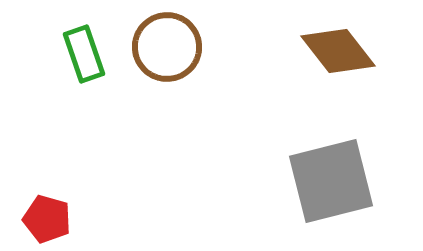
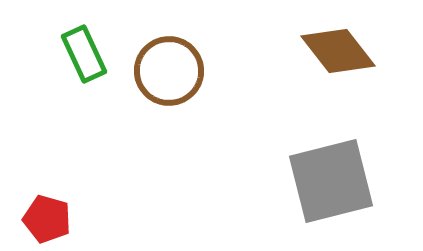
brown circle: moved 2 px right, 24 px down
green rectangle: rotated 6 degrees counterclockwise
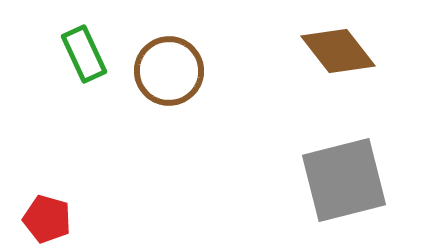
gray square: moved 13 px right, 1 px up
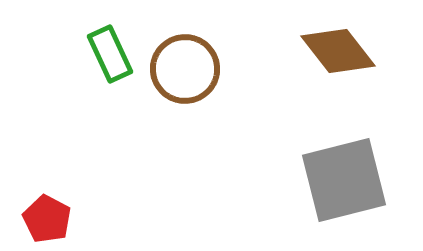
green rectangle: moved 26 px right
brown circle: moved 16 px right, 2 px up
red pentagon: rotated 12 degrees clockwise
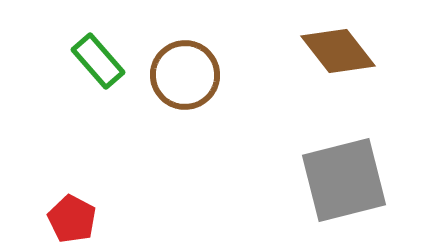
green rectangle: moved 12 px left, 7 px down; rotated 16 degrees counterclockwise
brown circle: moved 6 px down
red pentagon: moved 25 px right
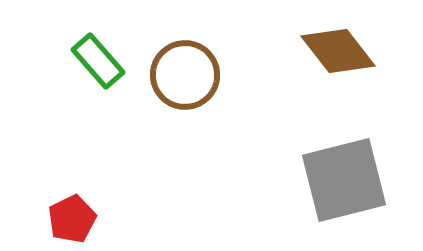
red pentagon: rotated 18 degrees clockwise
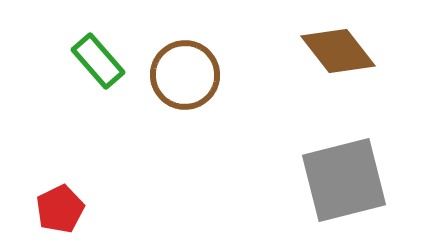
red pentagon: moved 12 px left, 10 px up
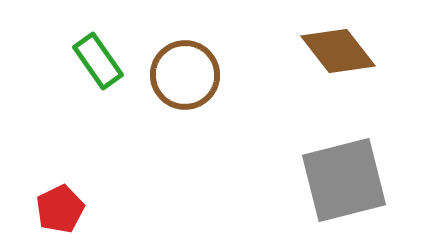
green rectangle: rotated 6 degrees clockwise
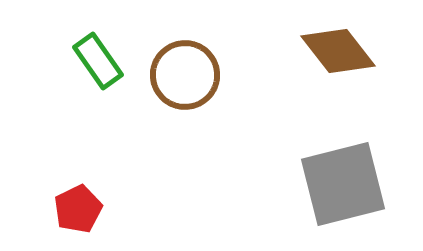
gray square: moved 1 px left, 4 px down
red pentagon: moved 18 px right
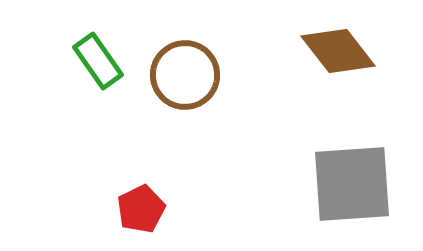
gray square: moved 9 px right; rotated 10 degrees clockwise
red pentagon: moved 63 px right
